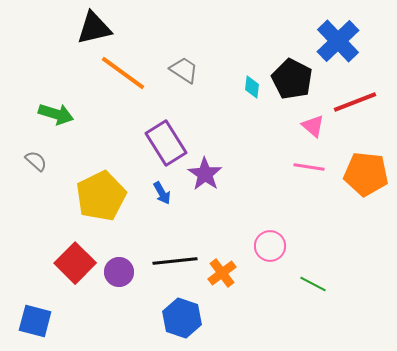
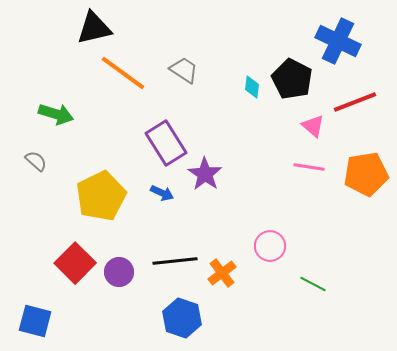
blue cross: rotated 21 degrees counterclockwise
orange pentagon: rotated 15 degrees counterclockwise
blue arrow: rotated 35 degrees counterclockwise
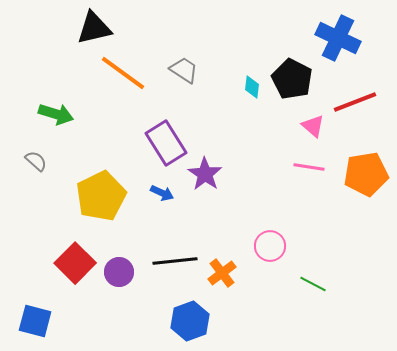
blue cross: moved 3 px up
blue hexagon: moved 8 px right, 3 px down; rotated 21 degrees clockwise
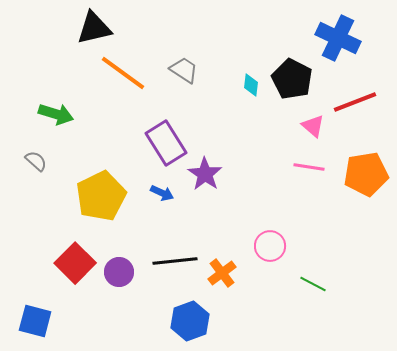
cyan diamond: moved 1 px left, 2 px up
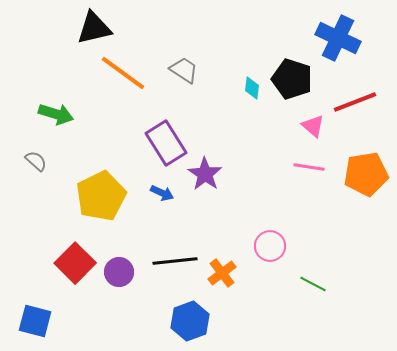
black pentagon: rotated 9 degrees counterclockwise
cyan diamond: moved 1 px right, 3 px down
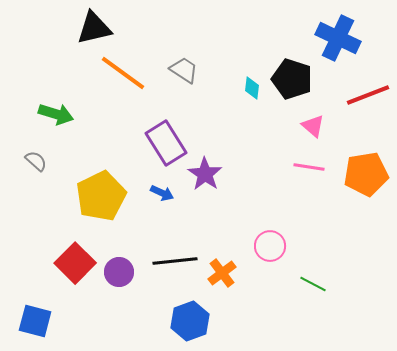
red line: moved 13 px right, 7 px up
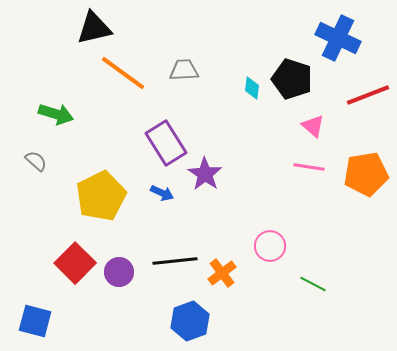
gray trapezoid: rotated 36 degrees counterclockwise
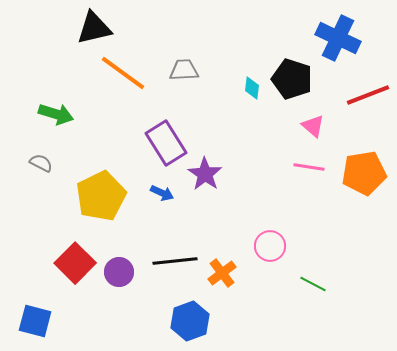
gray semicircle: moved 5 px right, 2 px down; rotated 15 degrees counterclockwise
orange pentagon: moved 2 px left, 1 px up
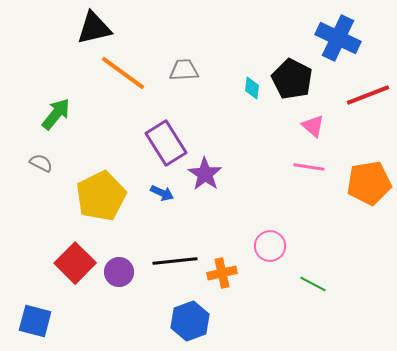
black pentagon: rotated 9 degrees clockwise
green arrow: rotated 68 degrees counterclockwise
orange pentagon: moved 5 px right, 10 px down
orange cross: rotated 24 degrees clockwise
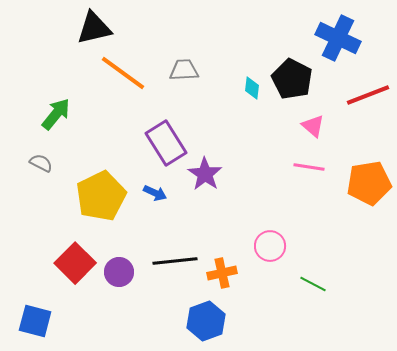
blue arrow: moved 7 px left
blue hexagon: moved 16 px right
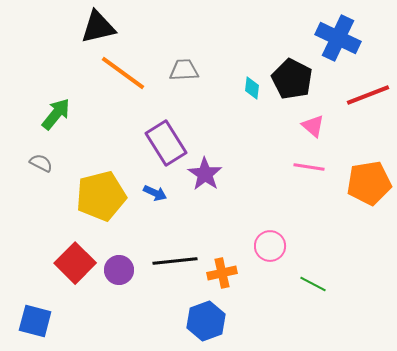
black triangle: moved 4 px right, 1 px up
yellow pentagon: rotated 12 degrees clockwise
purple circle: moved 2 px up
